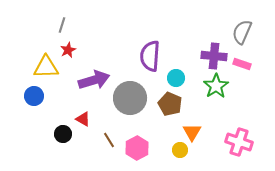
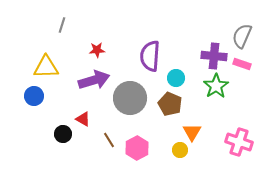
gray semicircle: moved 4 px down
red star: moved 29 px right; rotated 21 degrees clockwise
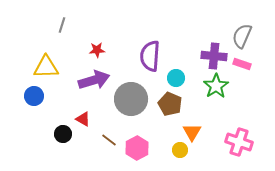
gray circle: moved 1 px right, 1 px down
brown line: rotated 21 degrees counterclockwise
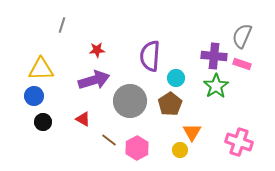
yellow triangle: moved 5 px left, 2 px down
gray circle: moved 1 px left, 2 px down
brown pentagon: rotated 15 degrees clockwise
black circle: moved 20 px left, 12 px up
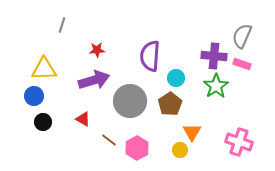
yellow triangle: moved 3 px right
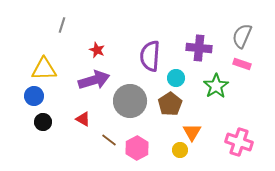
red star: rotated 28 degrees clockwise
purple cross: moved 15 px left, 8 px up
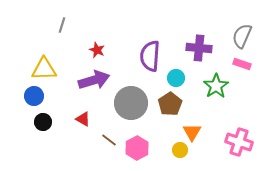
gray circle: moved 1 px right, 2 px down
